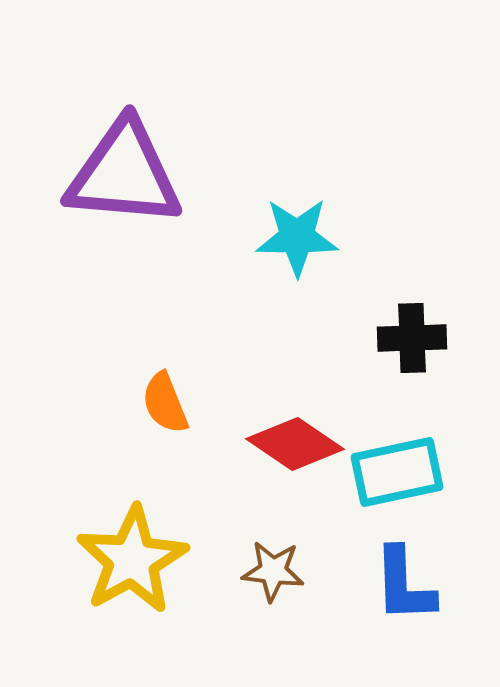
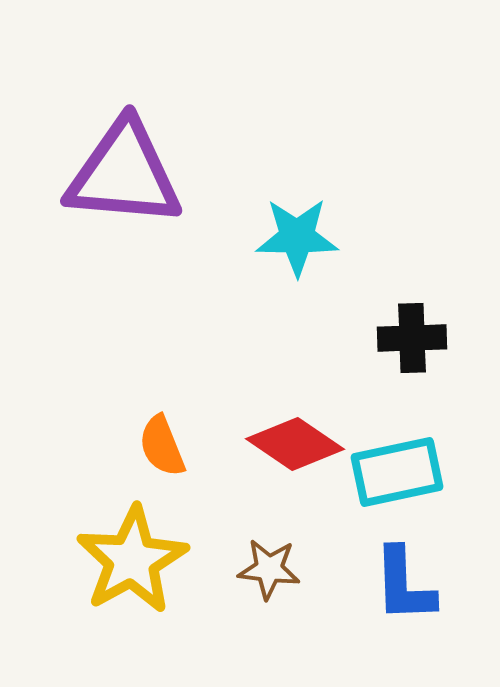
orange semicircle: moved 3 px left, 43 px down
brown star: moved 4 px left, 2 px up
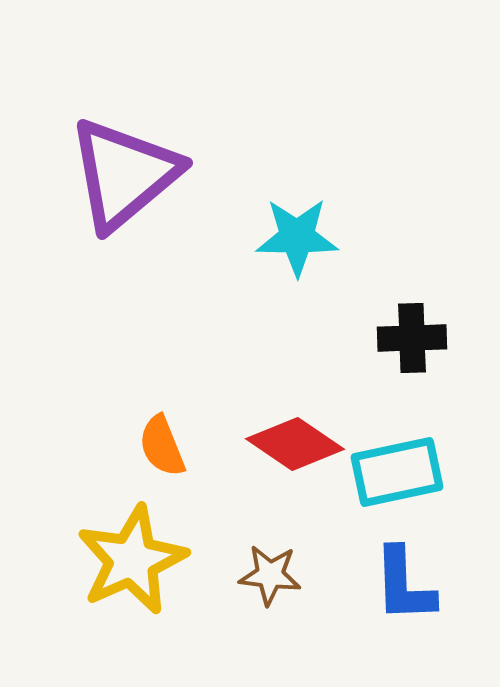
purple triangle: rotated 45 degrees counterclockwise
yellow star: rotated 5 degrees clockwise
brown star: moved 1 px right, 6 px down
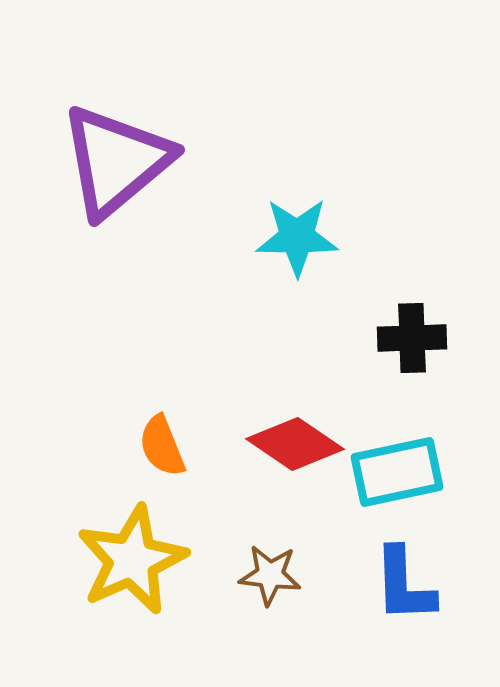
purple triangle: moved 8 px left, 13 px up
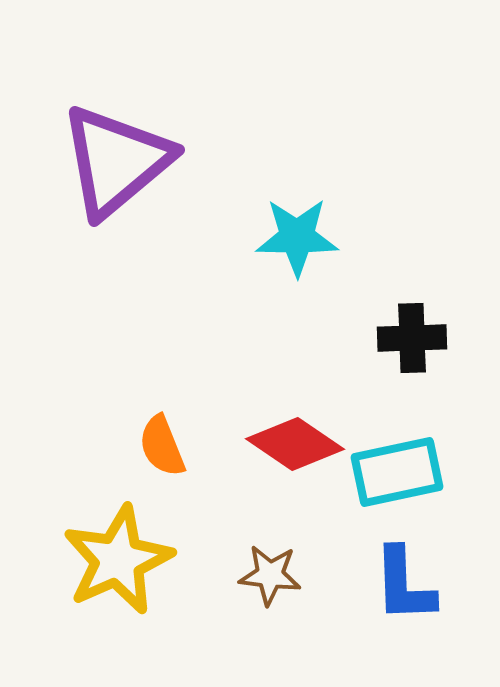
yellow star: moved 14 px left
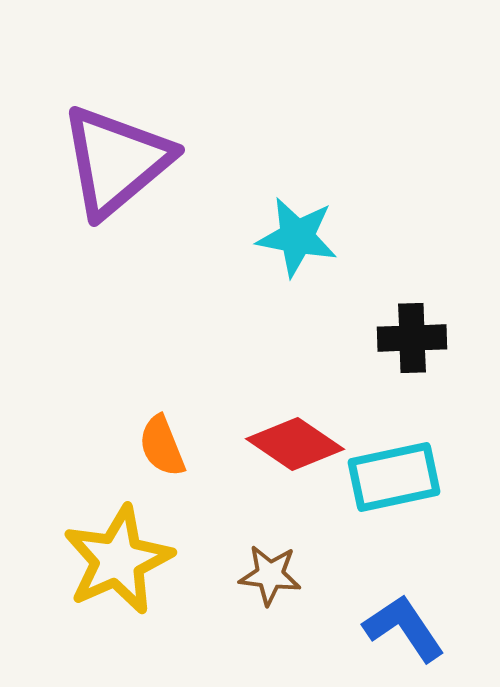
cyan star: rotated 10 degrees clockwise
cyan rectangle: moved 3 px left, 5 px down
blue L-shape: moved 43 px down; rotated 148 degrees clockwise
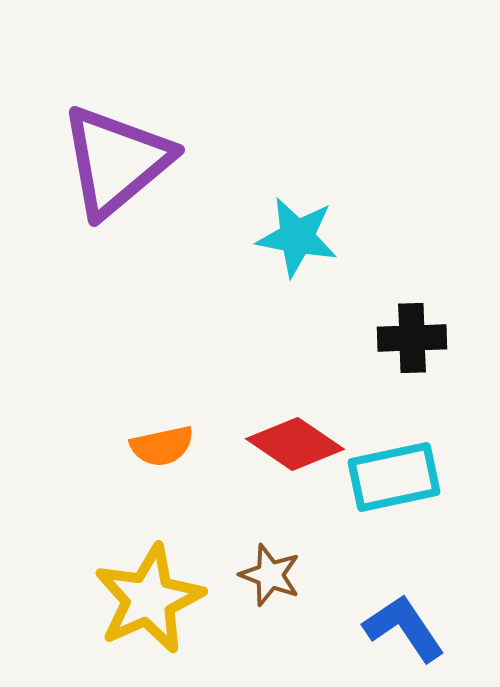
orange semicircle: rotated 80 degrees counterclockwise
yellow star: moved 31 px right, 39 px down
brown star: rotated 14 degrees clockwise
